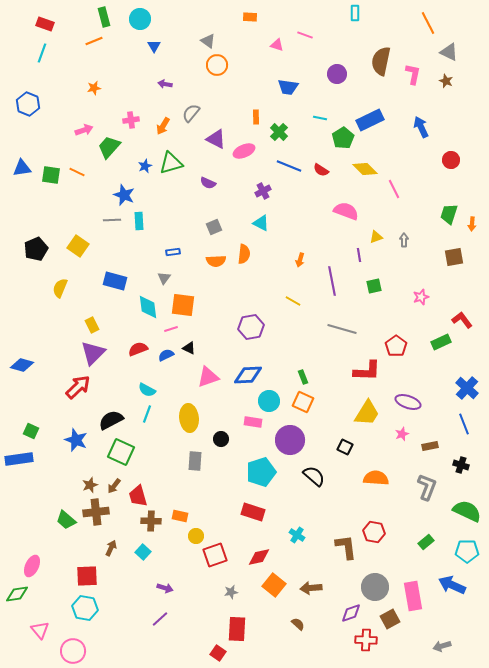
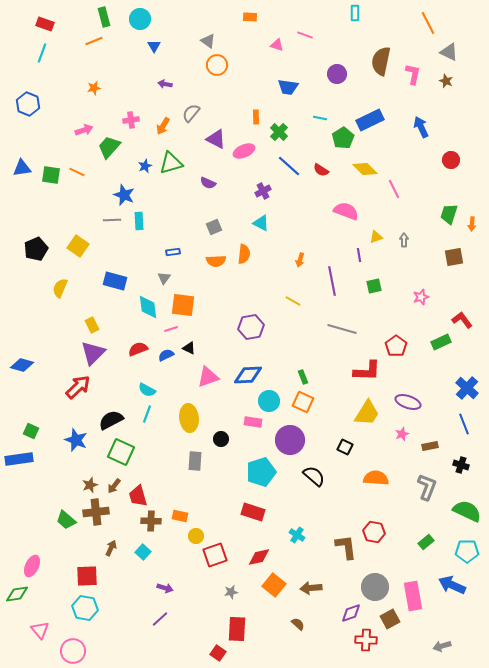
blue line at (289, 166): rotated 20 degrees clockwise
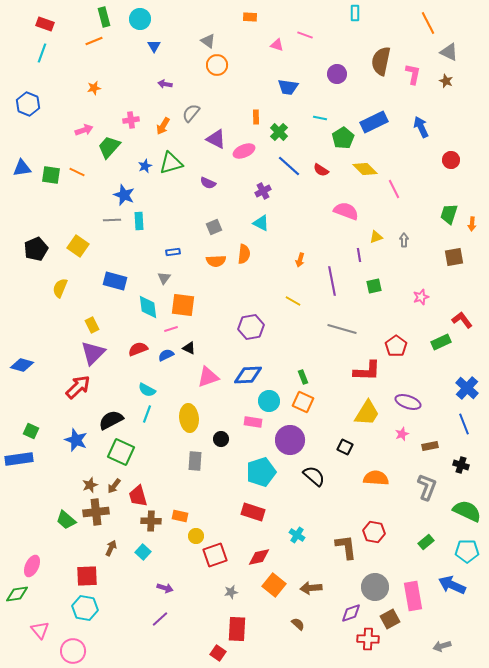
blue rectangle at (370, 120): moved 4 px right, 2 px down
red cross at (366, 640): moved 2 px right, 1 px up
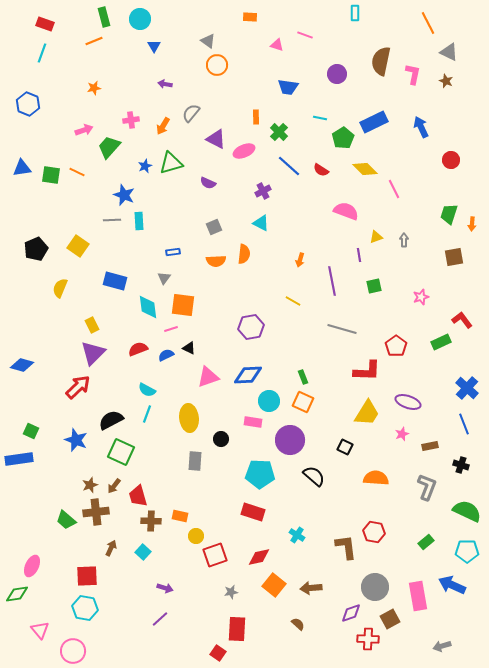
cyan pentagon at (261, 472): moved 1 px left, 2 px down; rotated 20 degrees clockwise
pink rectangle at (413, 596): moved 5 px right
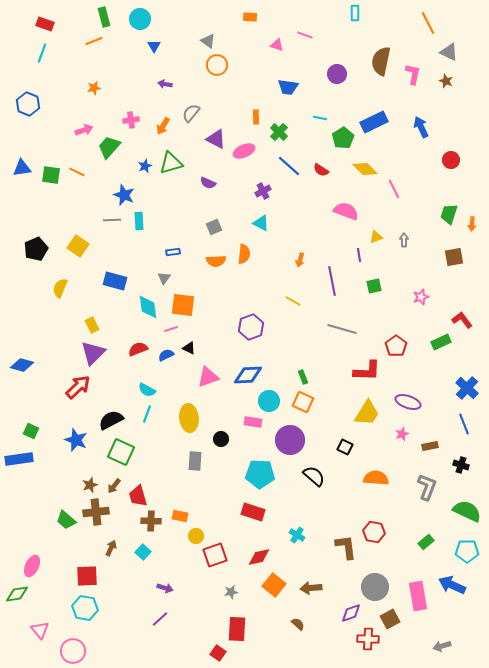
purple hexagon at (251, 327): rotated 10 degrees counterclockwise
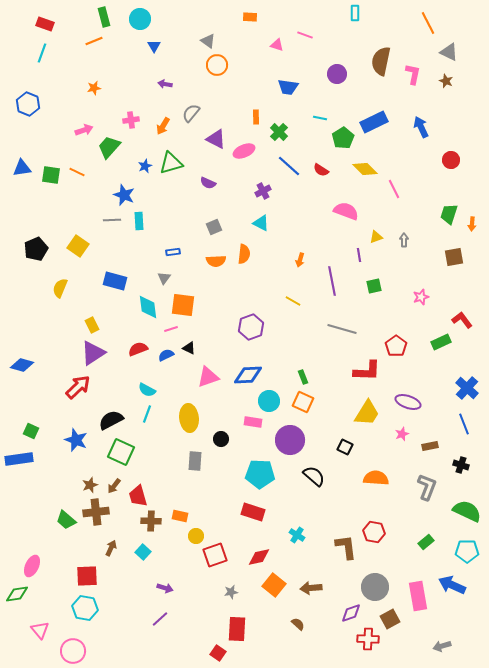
purple triangle at (93, 353): rotated 12 degrees clockwise
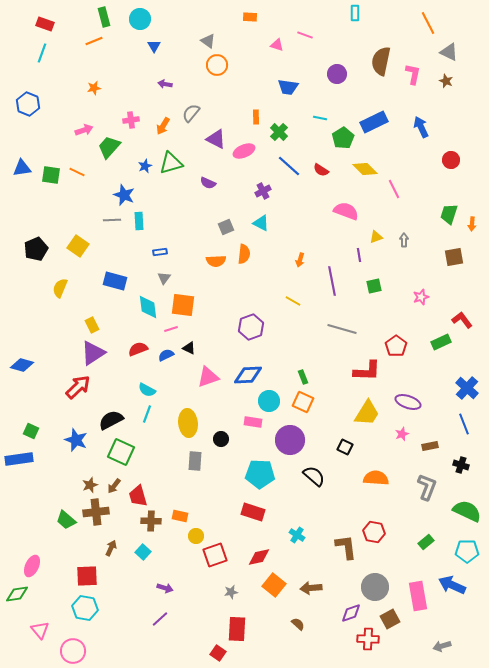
gray square at (214, 227): moved 12 px right
blue rectangle at (173, 252): moved 13 px left
yellow ellipse at (189, 418): moved 1 px left, 5 px down
